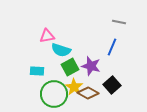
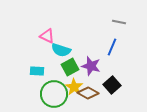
pink triangle: rotated 35 degrees clockwise
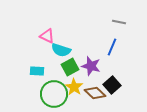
brown diamond: moved 7 px right; rotated 15 degrees clockwise
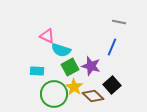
brown diamond: moved 2 px left, 3 px down
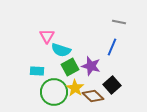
pink triangle: rotated 35 degrees clockwise
yellow star: moved 1 px right, 1 px down
green circle: moved 2 px up
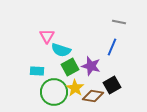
black square: rotated 12 degrees clockwise
brown diamond: rotated 35 degrees counterclockwise
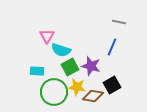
yellow star: moved 2 px right, 1 px up; rotated 24 degrees counterclockwise
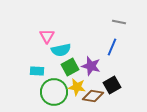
cyan semicircle: rotated 30 degrees counterclockwise
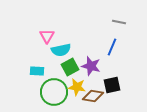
black square: rotated 18 degrees clockwise
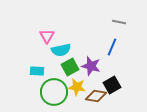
black square: rotated 18 degrees counterclockwise
brown diamond: moved 3 px right
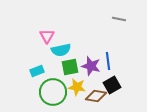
gray line: moved 3 px up
blue line: moved 4 px left, 14 px down; rotated 30 degrees counterclockwise
green square: rotated 18 degrees clockwise
cyan rectangle: rotated 24 degrees counterclockwise
green circle: moved 1 px left
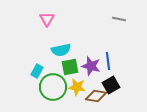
pink triangle: moved 17 px up
cyan rectangle: rotated 40 degrees counterclockwise
black square: moved 1 px left
green circle: moved 5 px up
